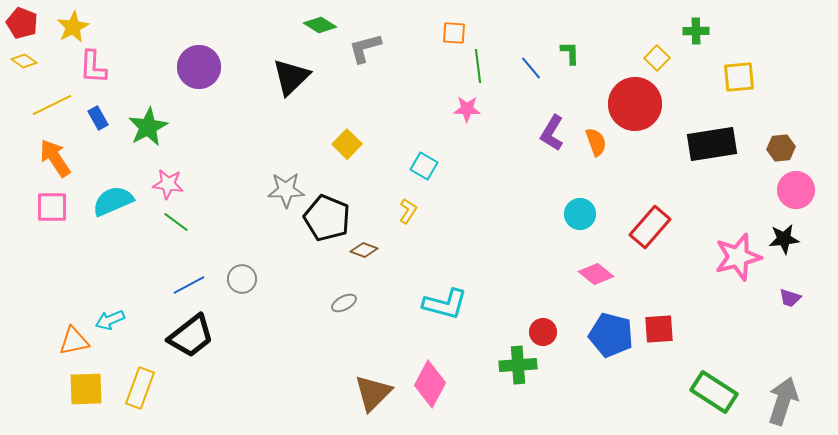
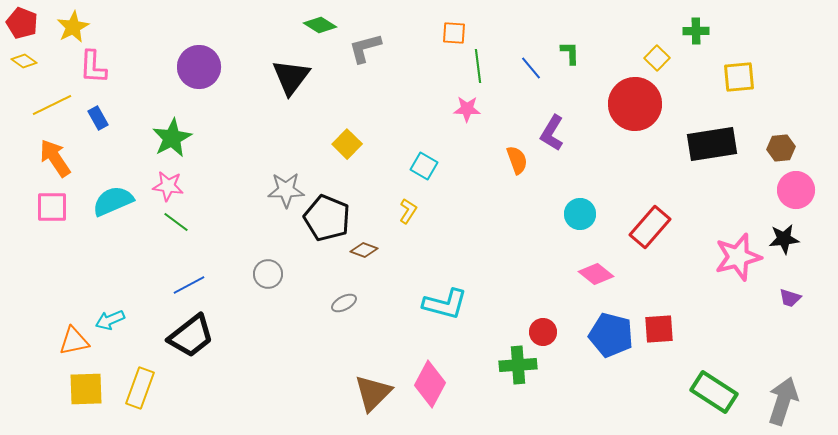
black triangle at (291, 77): rotated 9 degrees counterclockwise
green star at (148, 127): moved 24 px right, 11 px down
orange semicircle at (596, 142): moved 79 px left, 18 px down
pink star at (168, 184): moved 2 px down
gray circle at (242, 279): moved 26 px right, 5 px up
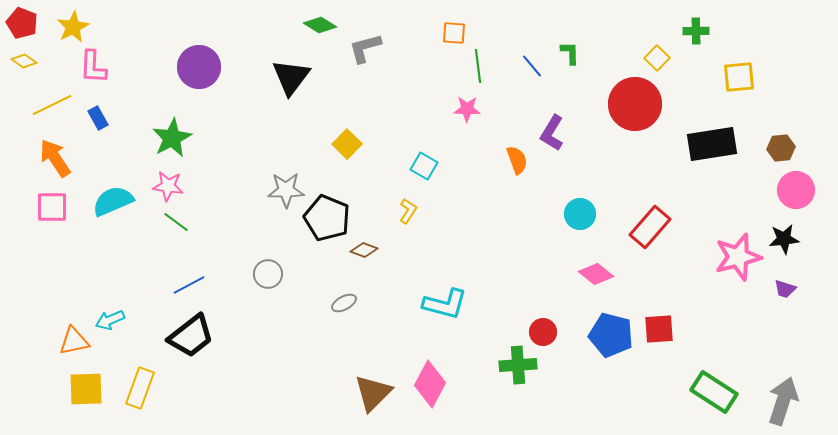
blue line at (531, 68): moved 1 px right, 2 px up
purple trapezoid at (790, 298): moved 5 px left, 9 px up
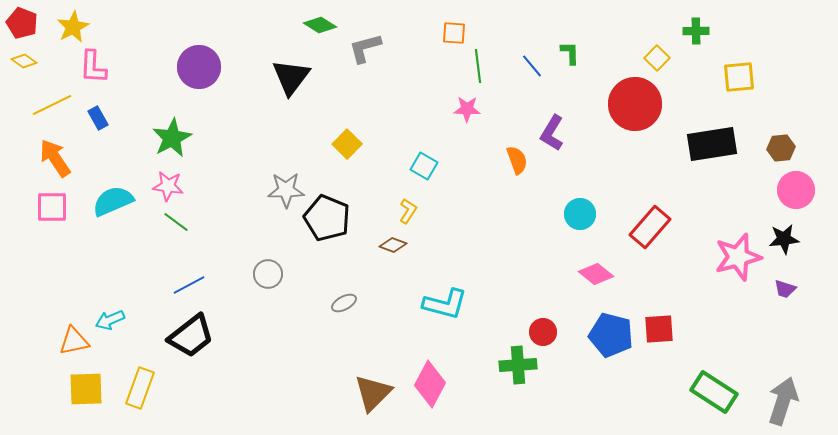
brown diamond at (364, 250): moved 29 px right, 5 px up
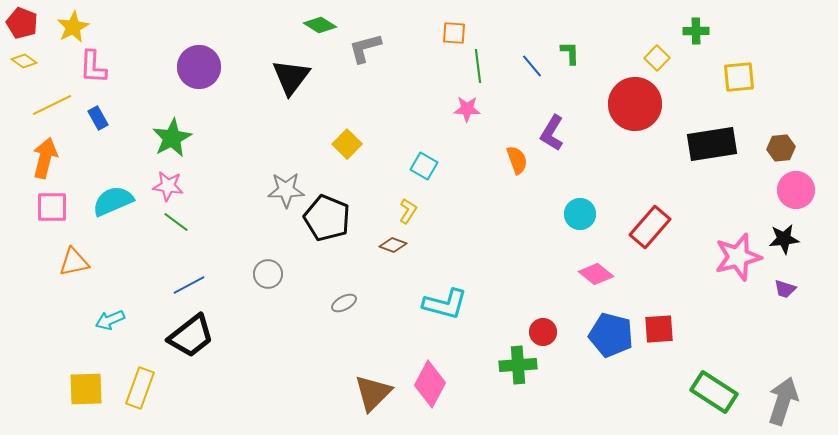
orange arrow at (55, 158): moved 10 px left; rotated 48 degrees clockwise
orange triangle at (74, 341): moved 79 px up
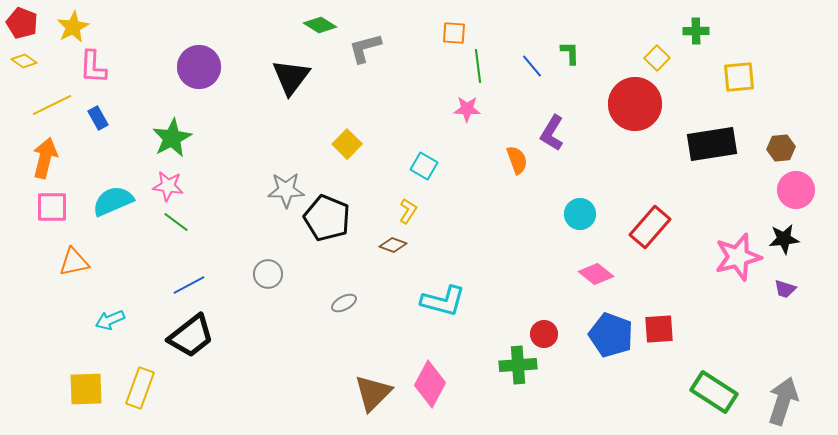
cyan L-shape at (445, 304): moved 2 px left, 3 px up
red circle at (543, 332): moved 1 px right, 2 px down
blue pentagon at (611, 335): rotated 6 degrees clockwise
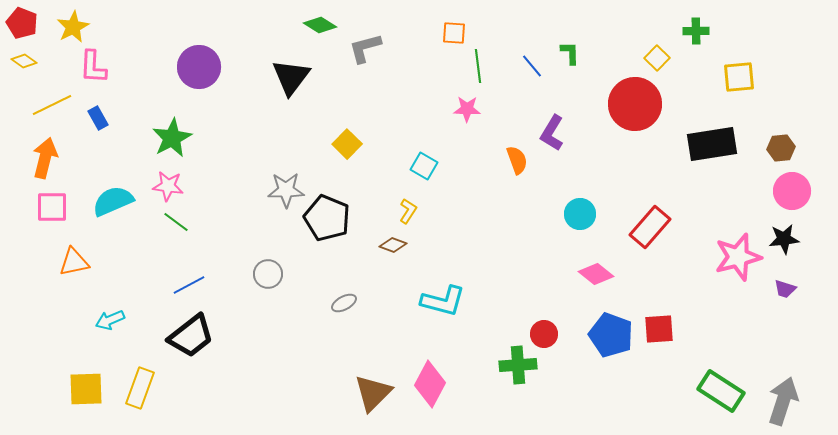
pink circle at (796, 190): moved 4 px left, 1 px down
green rectangle at (714, 392): moved 7 px right, 1 px up
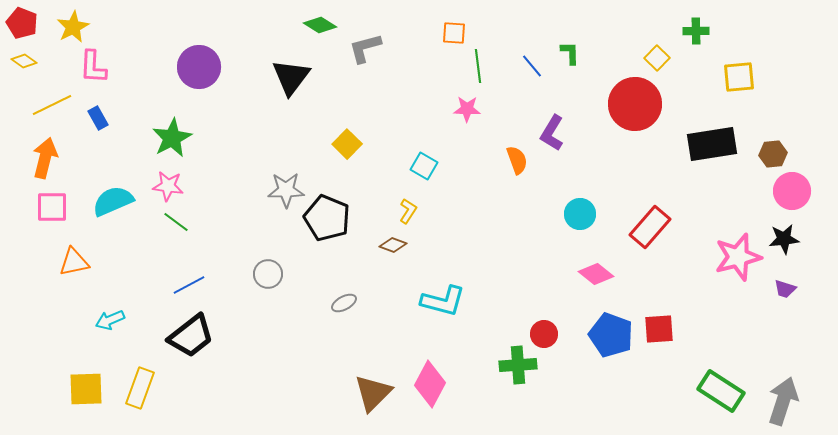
brown hexagon at (781, 148): moved 8 px left, 6 px down
